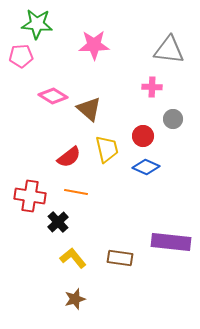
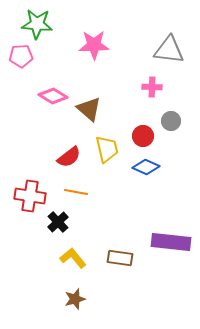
gray circle: moved 2 px left, 2 px down
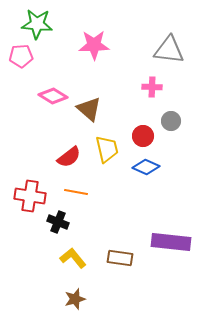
black cross: rotated 25 degrees counterclockwise
